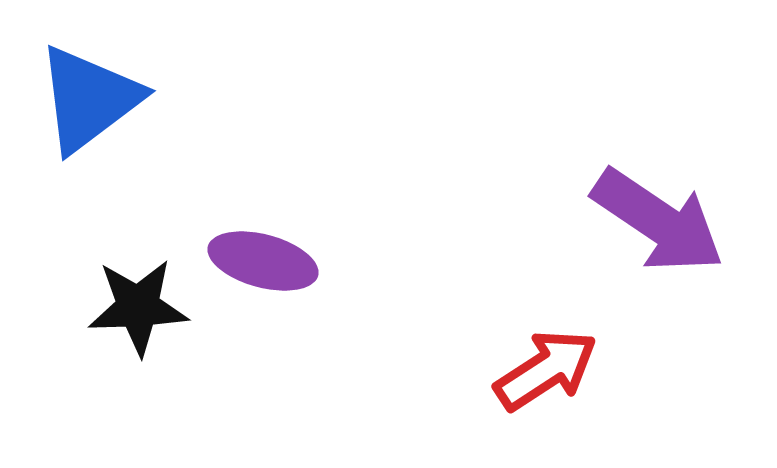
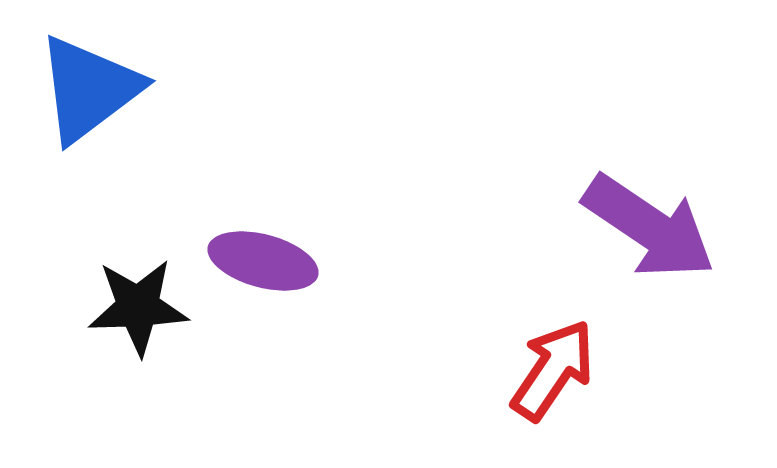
blue triangle: moved 10 px up
purple arrow: moved 9 px left, 6 px down
red arrow: moved 7 px right; rotated 23 degrees counterclockwise
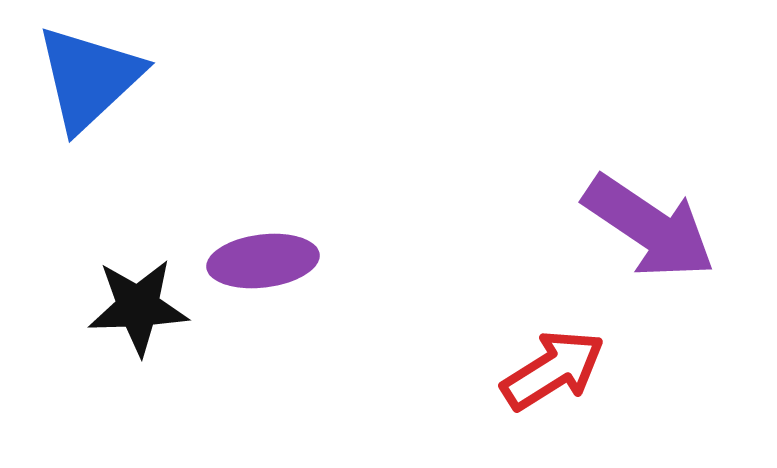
blue triangle: moved 11 px up; rotated 6 degrees counterclockwise
purple ellipse: rotated 22 degrees counterclockwise
red arrow: rotated 24 degrees clockwise
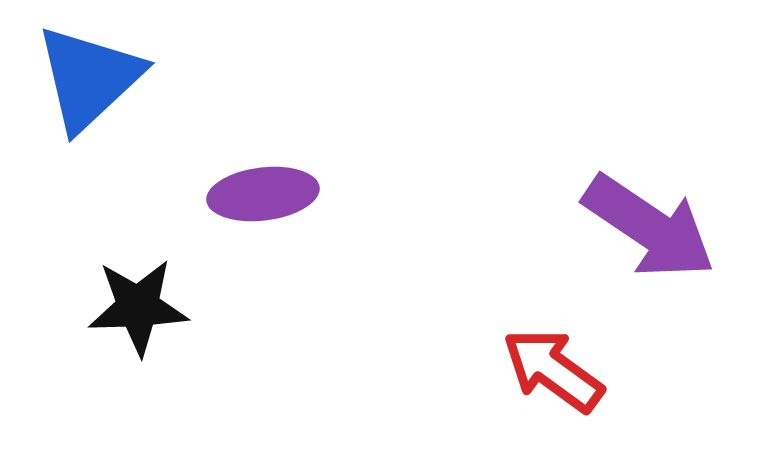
purple ellipse: moved 67 px up
red arrow: rotated 112 degrees counterclockwise
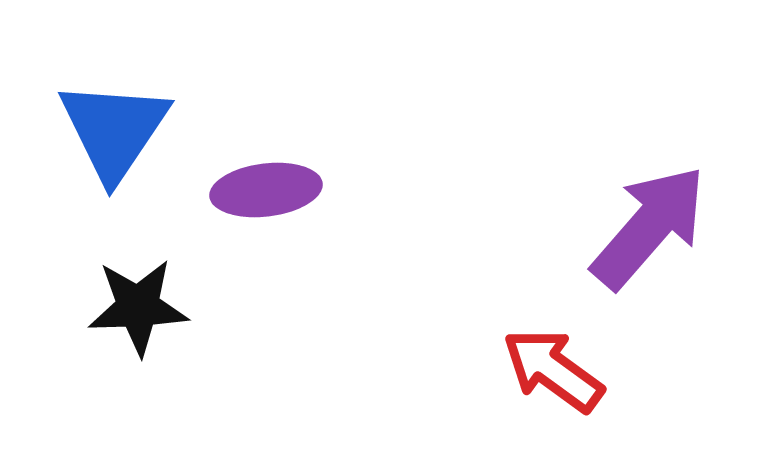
blue triangle: moved 25 px right, 52 px down; rotated 13 degrees counterclockwise
purple ellipse: moved 3 px right, 4 px up
purple arrow: rotated 83 degrees counterclockwise
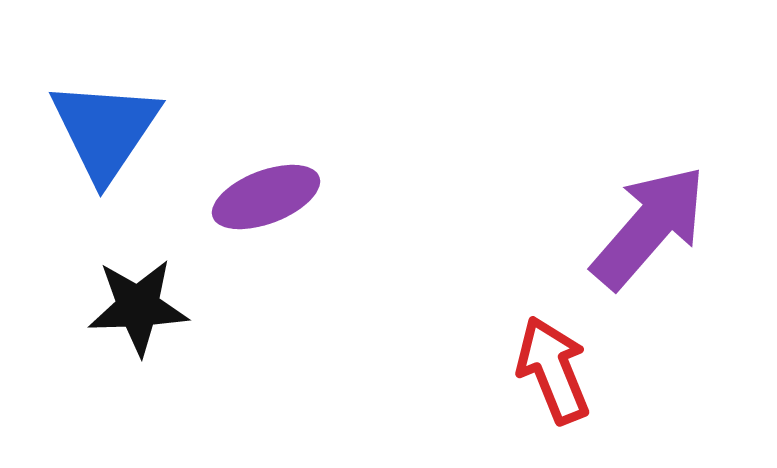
blue triangle: moved 9 px left
purple ellipse: moved 7 px down; rotated 14 degrees counterclockwise
red arrow: rotated 32 degrees clockwise
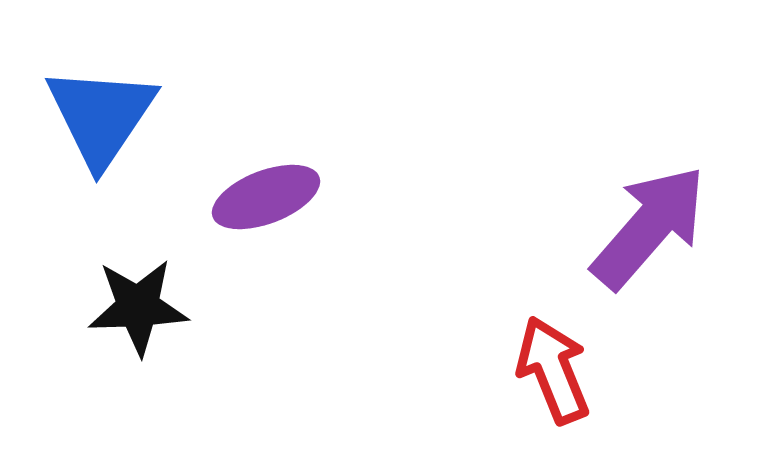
blue triangle: moved 4 px left, 14 px up
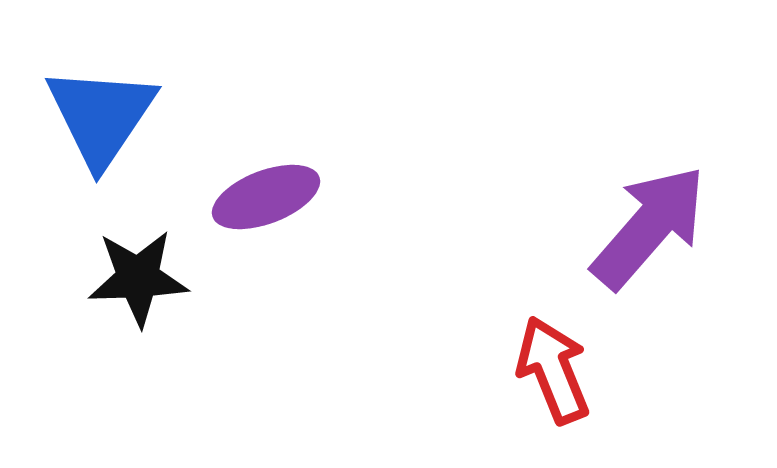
black star: moved 29 px up
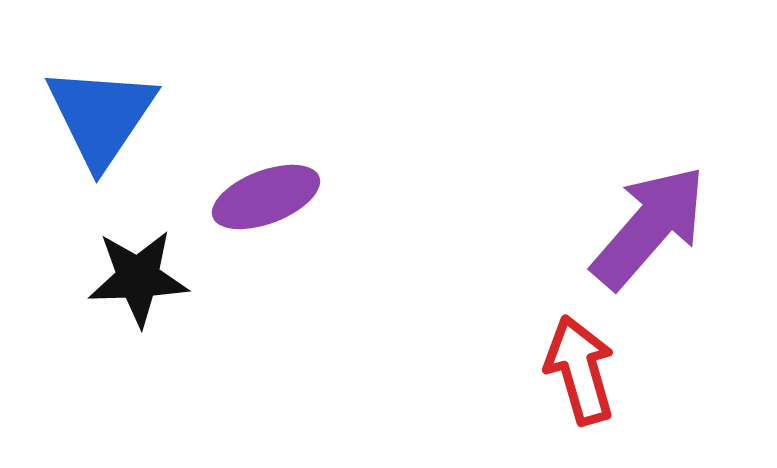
red arrow: moved 27 px right; rotated 6 degrees clockwise
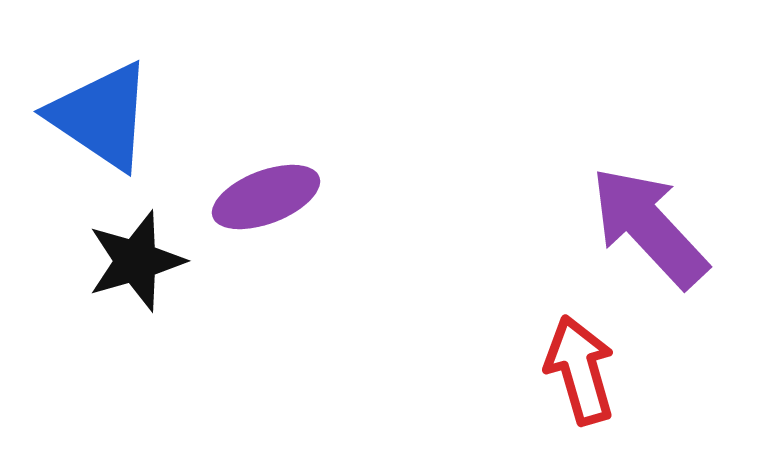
blue triangle: rotated 30 degrees counterclockwise
purple arrow: rotated 84 degrees counterclockwise
black star: moved 2 px left, 17 px up; rotated 14 degrees counterclockwise
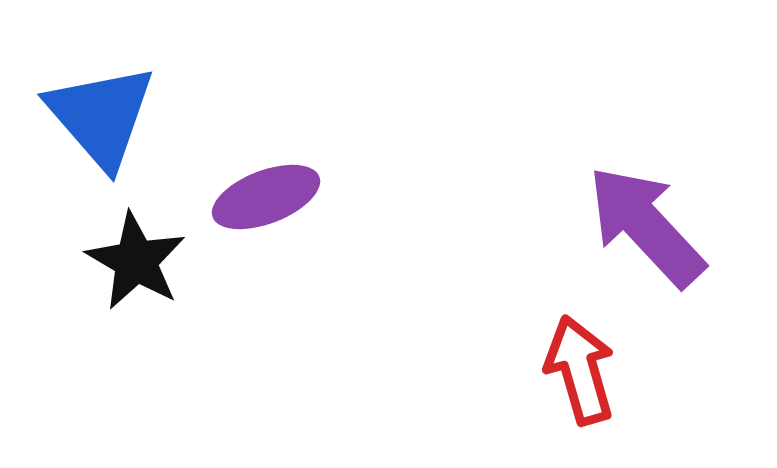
blue triangle: rotated 15 degrees clockwise
purple arrow: moved 3 px left, 1 px up
black star: rotated 26 degrees counterclockwise
